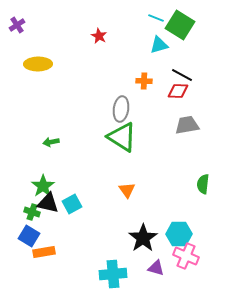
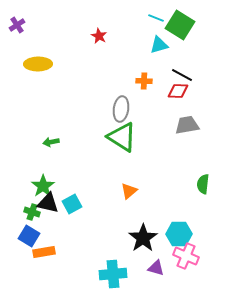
orange triangle: moved 2 px right, 1 px down; rotated 24 degrees clockwise
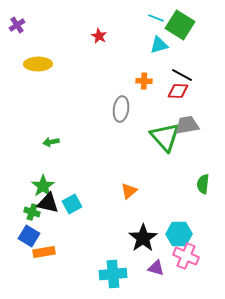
green triangle: moved 43 px right; rotated 16 degrees clockwise
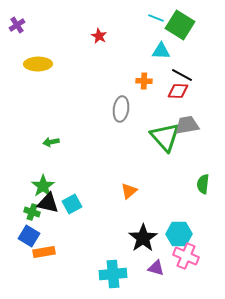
cyan triangle: moved 2 px right, 6 px down; rotated 18 degrees clockwise
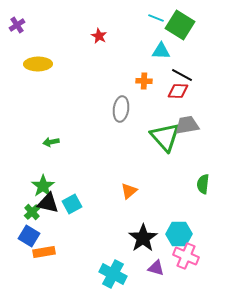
green cross: rotated 28 degrees clockwise
cyan cross: rotated 32 degrees clockwise
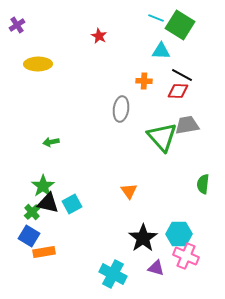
green triangle: moved 3 px left
orange triangle: rotated 24 degrees counterclockwise
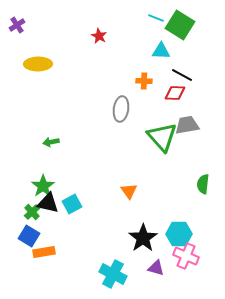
red diamond: moved 3 px left, 2 px down
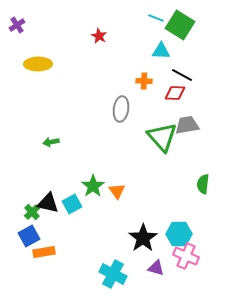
green star: moved 50 px right
orange triangle: moved 12 px left
blue square: rotated 30 degrees clockwise
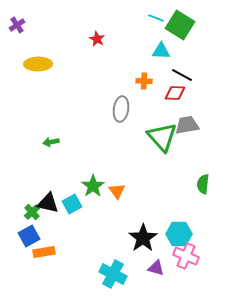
red star: moved 2 px left, 3 px down
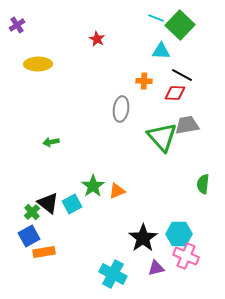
green square: rotated 12 degrees clockwise
orange triangle: rotated 42 degrees clockwise
black triangle: rotated 25 degrees clockwise
purple triangle: rotated 30 degrees counterclockwise
